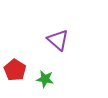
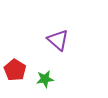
green star: rotated 18 degrees counterclockwise
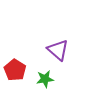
purple triangle: moved 10 px down
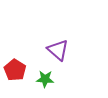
green star: rotated 12 degrees clockwise
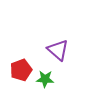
red pentagon: moved 6 px right; rotated 20 degrees clockwise
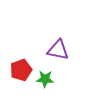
purple triangle: rotated 30 degrees counterclockwise
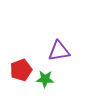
purple triangle: moved 1 px right, 1 px down; rotated 20 degrees counterclockwise
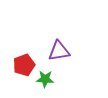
red pentagon: moved 3 px right, 5 px up
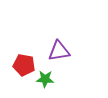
red pentagon: rotated 30 degrees clockwise
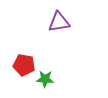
purple triangle: moved 29 px up
